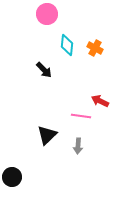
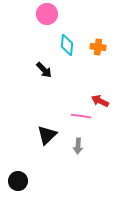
orange cross: moved 3 px right, 1 px up; rotated 21 degrees counterclockwise
black circle: moved 6 px right, 4 px down
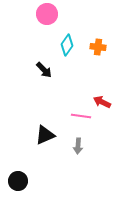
cyan diamond: rotated 30 degrees clockwise
red arrow: moved 2 px right, 1 px down
black triangle: moved 2 px left; rotated 20 degrees clockwise
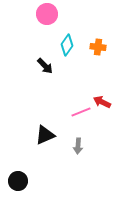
black arrow: moved 1 px right, 4 px up
pink line: moved 4 px up; rotated 30 degrees counterclockwise
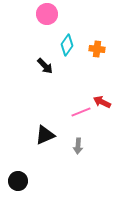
orange cross: moved 1 px left, 2 px down
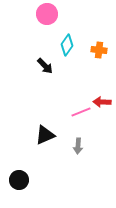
orange cross: moved 2 px right, 1 px down
red arrow: rotated 24 degrees counterclockwise
black circle: moved 1 px right, 1 px up
